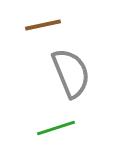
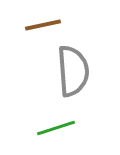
gray semicircle: moved 2 px right, 2 px up; rotated 18 degrees clockwise
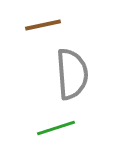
gray semicircle: moved 1 px left, 3 px down
